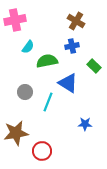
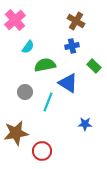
pink cross: rotated 30 degrees counterclockwise
green semicircle: moved 2 px left, 4 px down
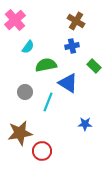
green semicircle: moved 1 px right
brown star: moved 4 px right
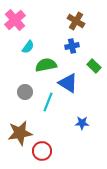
blue star: moved 3 px left, 1 px up
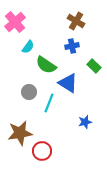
pink cross: moved 2 px down
green semicircle: rotated 135 degrees counterclockwise
gray circle: moved 4 px right
cyan line: moved 1 px right, 1 px down
blue star: moved 3 px right, 1 px up; rotated 16 degrees counterclockwise
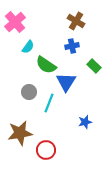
blue triangle: moved 2 px left, 1 px up; rotated 30 degrees clockwise
red circle: moved 4 px right, 1 px up
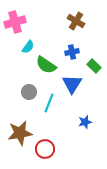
pink cross: rotated 25 degrees clockwise
blue cross: moved 6 px down
blue triangle: moved 6 px right, 2 px down
red circle: moved 1 px left, 1 px up
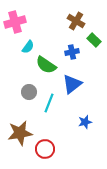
green rectangle: moved 26 px up
blue triangle: rotated 20 degrees clockwise
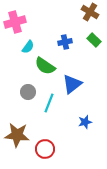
brown cross: moved 14 px right, 9 px up
blue cross: moved 7 px left, 10 px up
green semicircle: moved 1 px left, 1 px down
gray circle: moved 1 px left
brown star: moved 3 px left, 2 px down; rotated 15 degrees clockwise
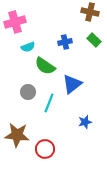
brown cross: rotated 18 degrees counterclockwise
cyan semicircle: rotated 32 degrees clockwise
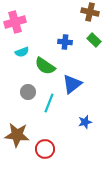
blue cross: rotated 16 degrees clockwise
cyan semicircle: moved 6 px left, 5 px down
